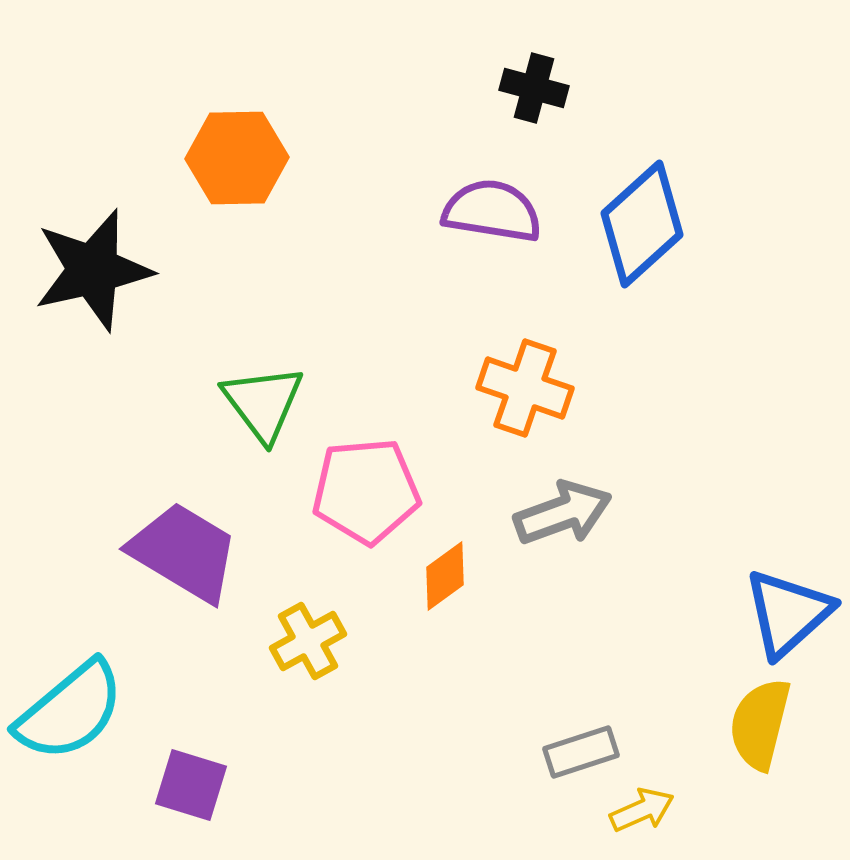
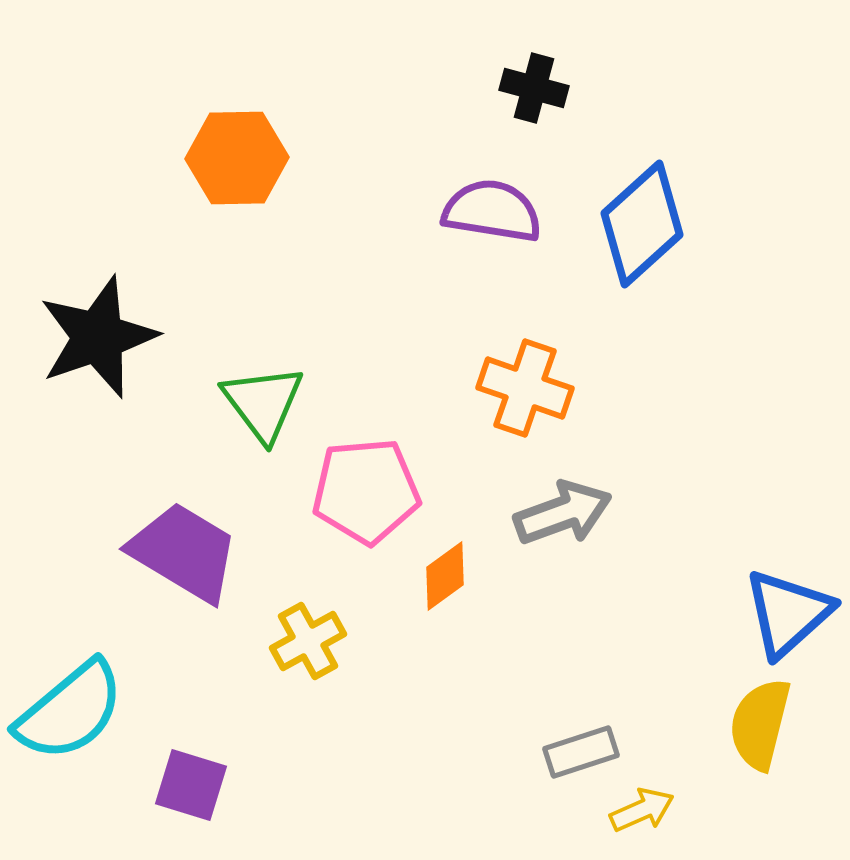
black star: moved 5 px right, 67 px down; rotated 6 degrees counterclockwise
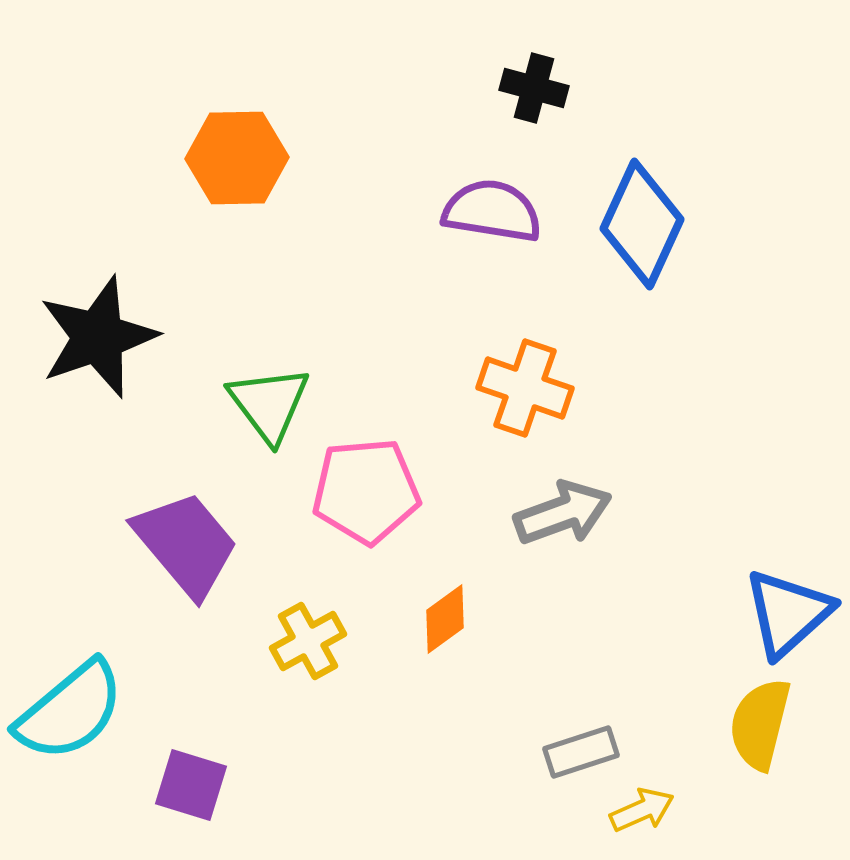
blue diamond: rotated 23 degrees counterclockwise
green triangle: moved 6 px right, 1 px down
purple trapezoid: moved 2 px right, 8 px up; rotated 19 degrees clockwise
orange diamond: moved 43 px down
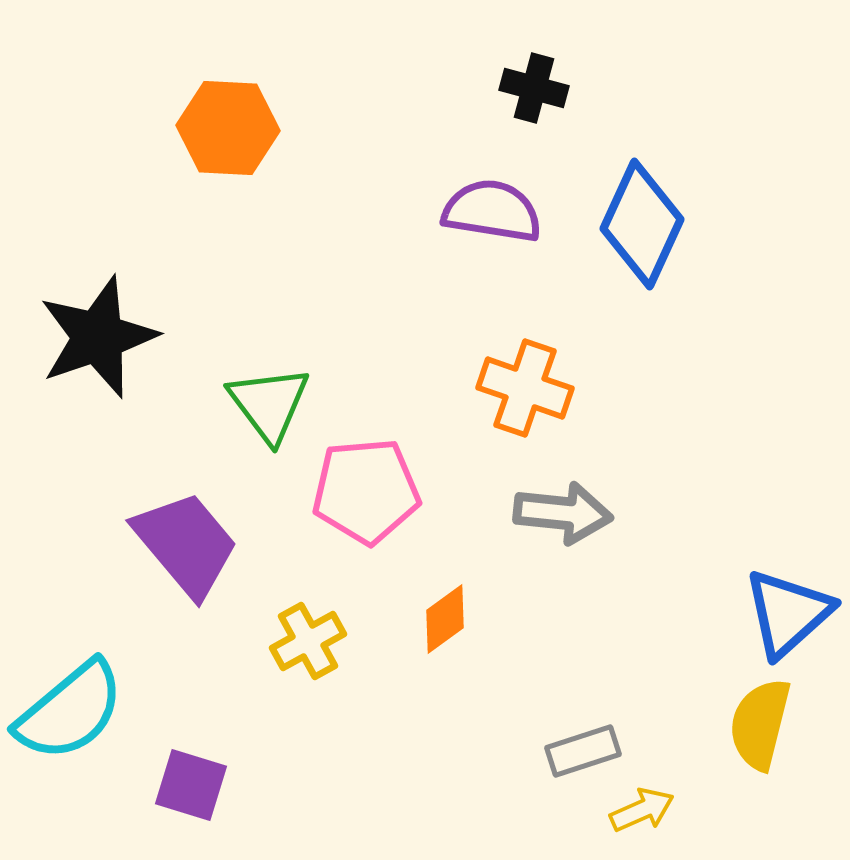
orange hexagon: moved 9 px left, 30 px up; rotated 4 degrees clockwise
gray arrow: rotated 26 degrees clockwise
gray rectangle: moved 2 px right, 1 px up
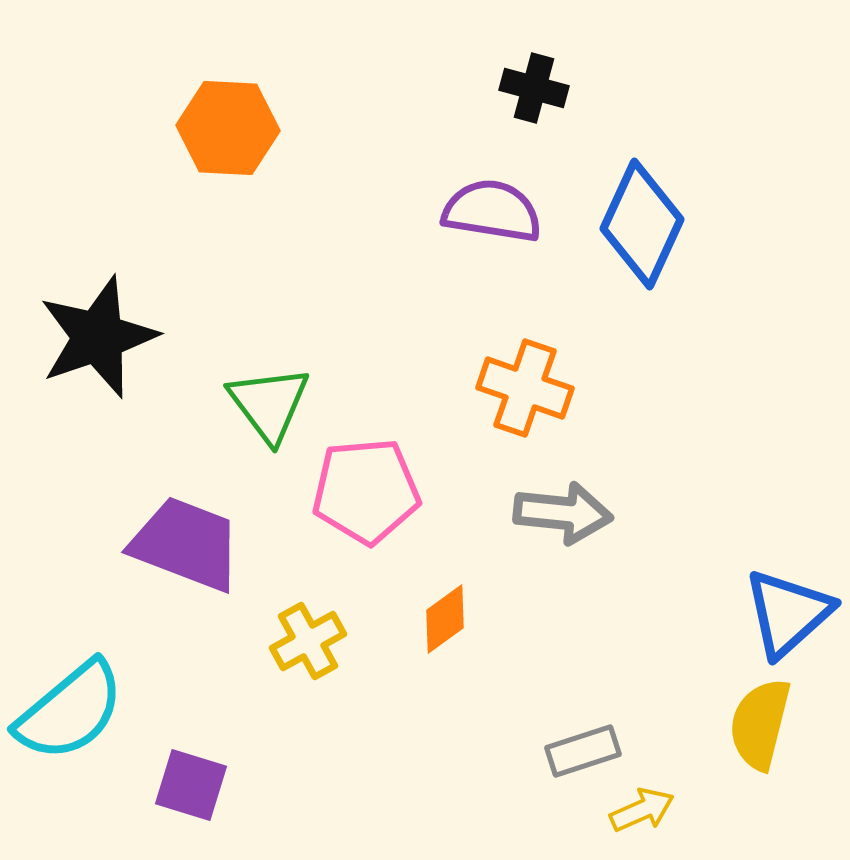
purple trapezoid: rotated 29 degrees counterclockwise
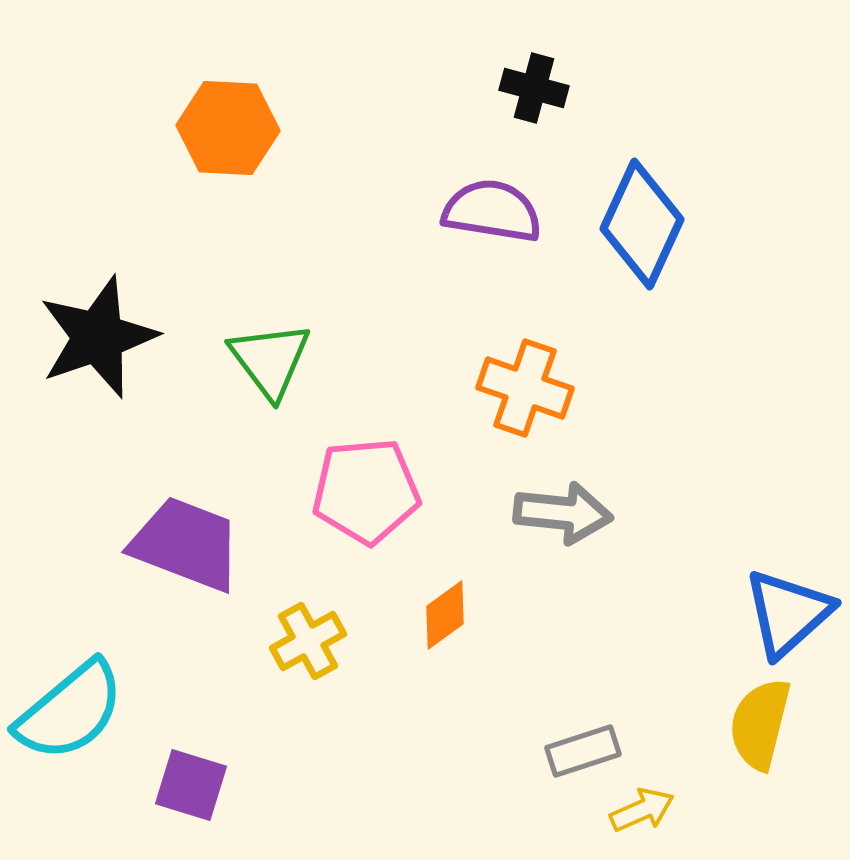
green triangle: moved 1 px right, 44 px up
orange diamond: moved 4 px up
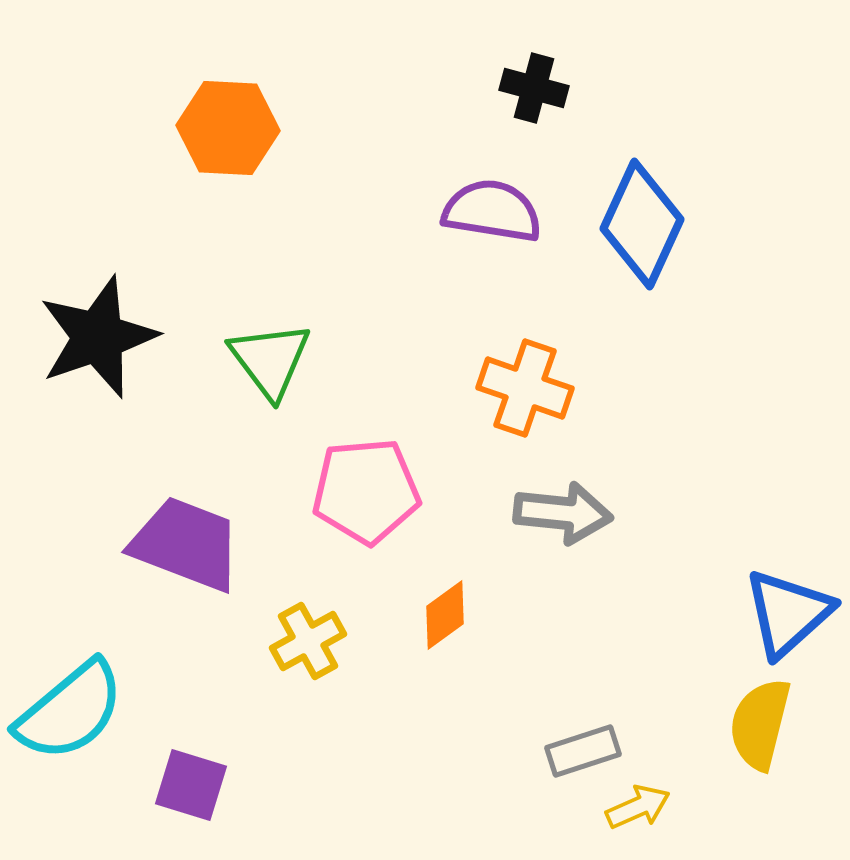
yellow arrow: moved 4 px left, 3 px up
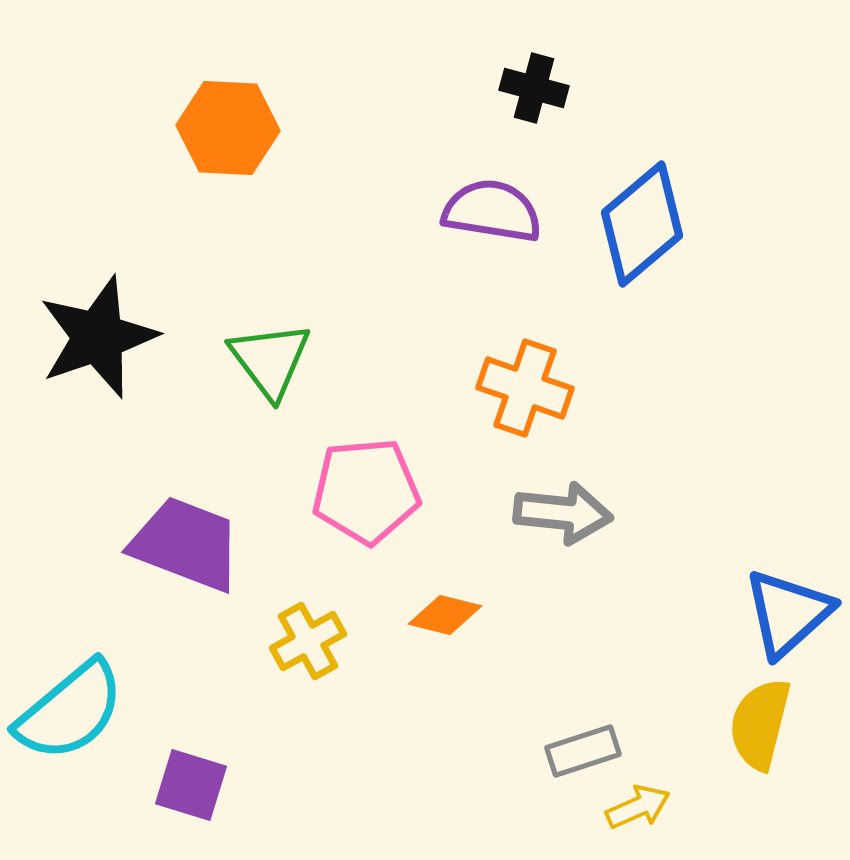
blue diamond: rotated 25 degrees clockwise
orange diamond: rotated 50 degrees clockwise
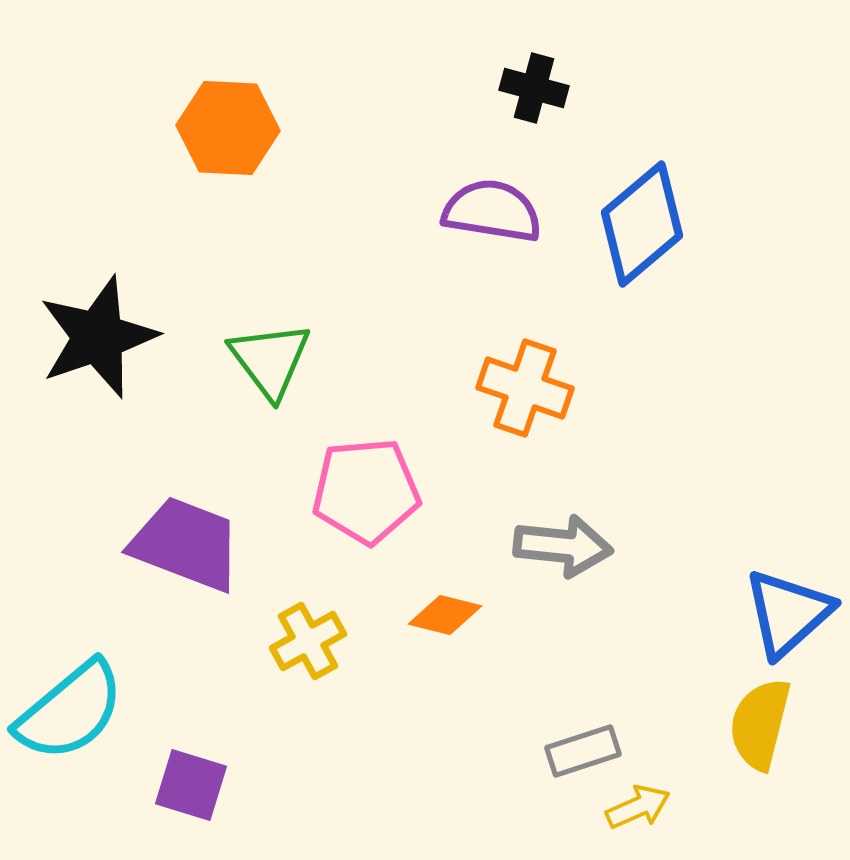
gray arrow: moved 33 px down
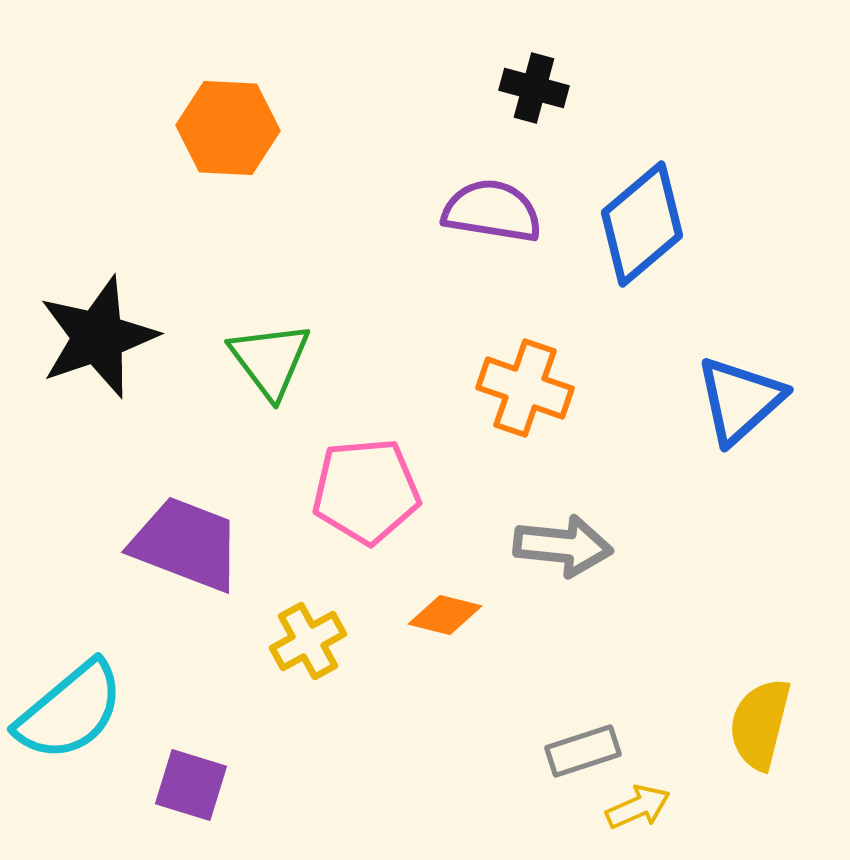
blue triangle: moved 48 px left, 213 px up
